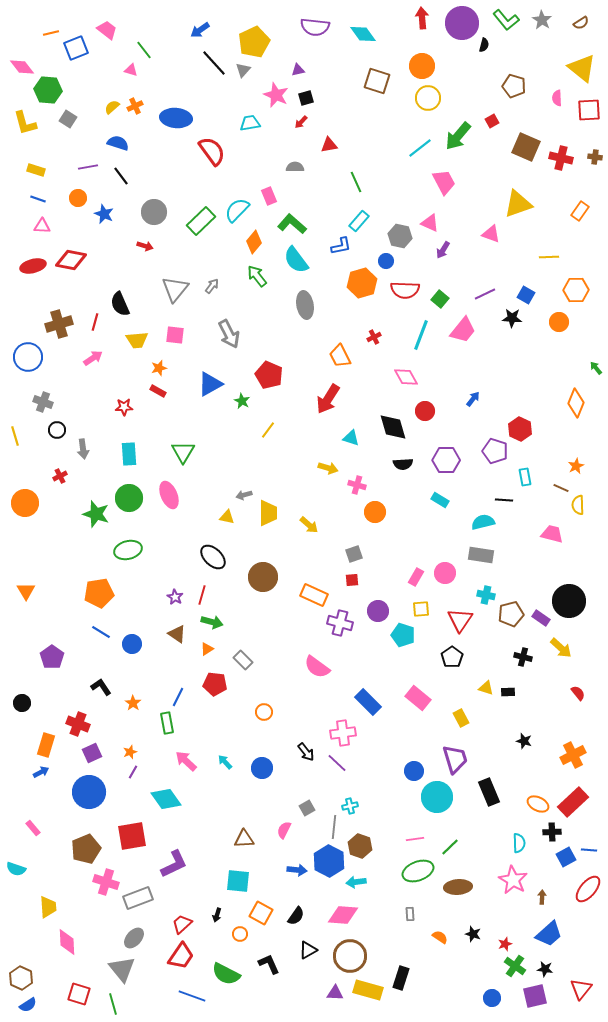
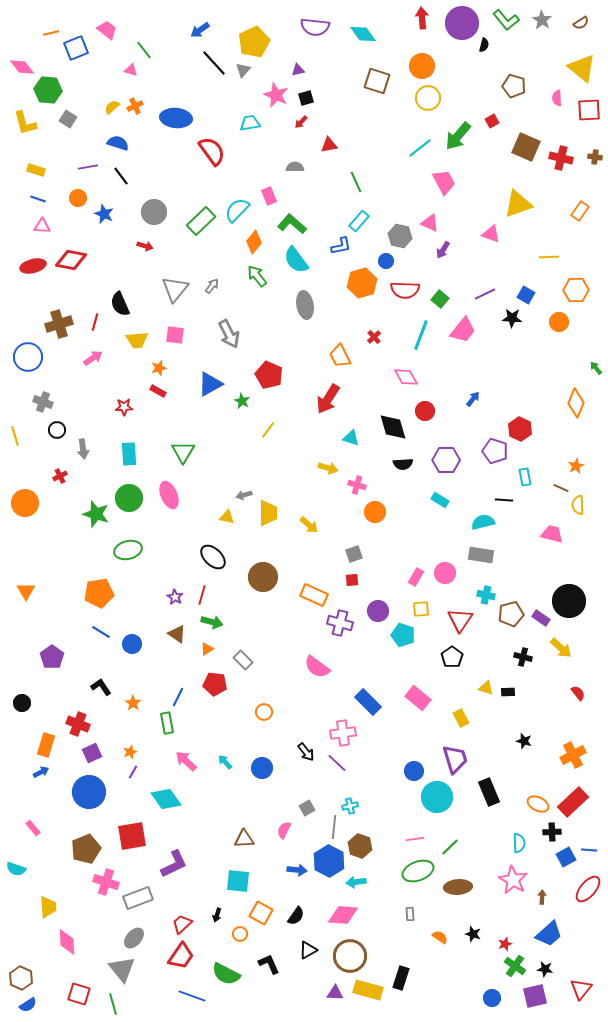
red cross at (374, 337): rotated 16 degrees counterclockwise
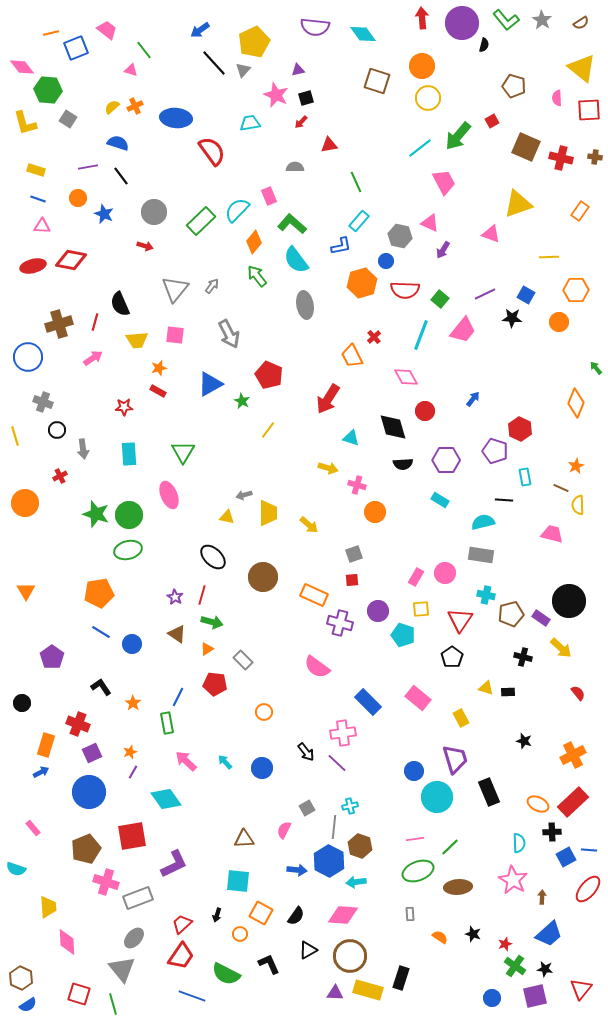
orange trapezoid at (340, 356): moved 12 px right
green circle at (129, 498): moved 17 px down
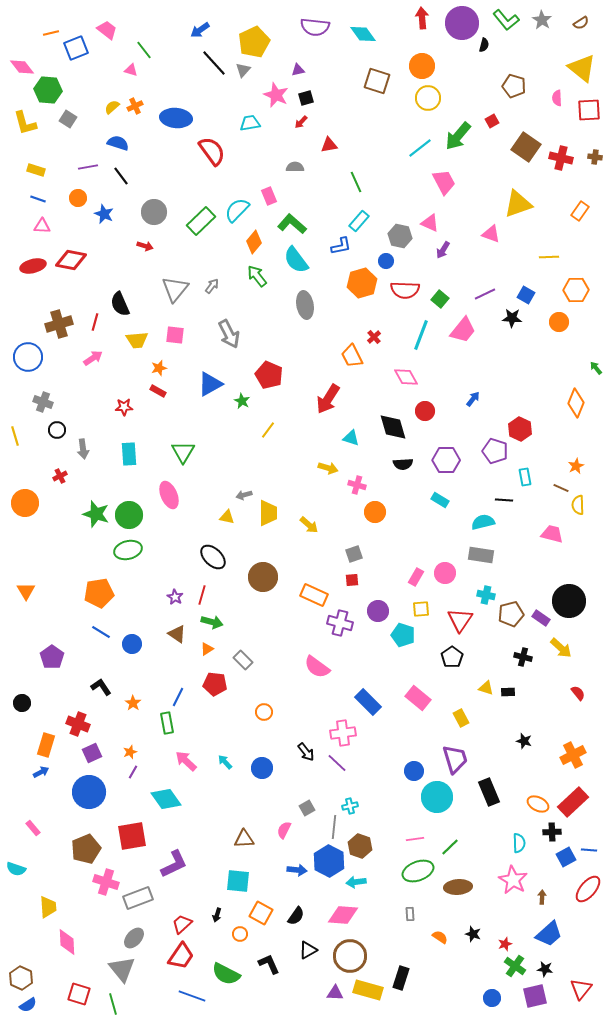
brown square at (526, 147): rotated 12 degrees clockwise
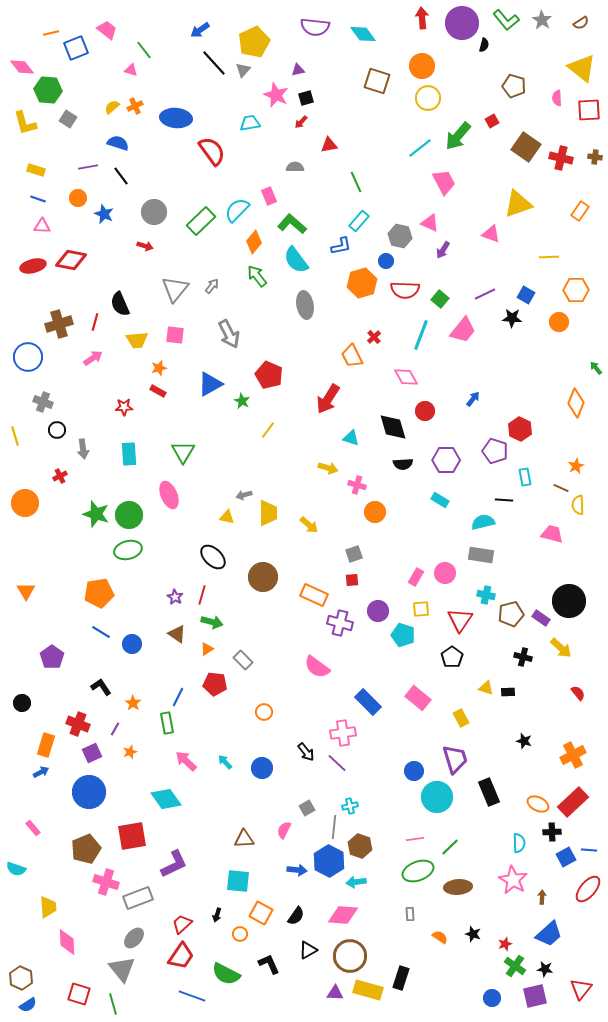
purple line at (133, 772): moved 18 px left, 43 px up
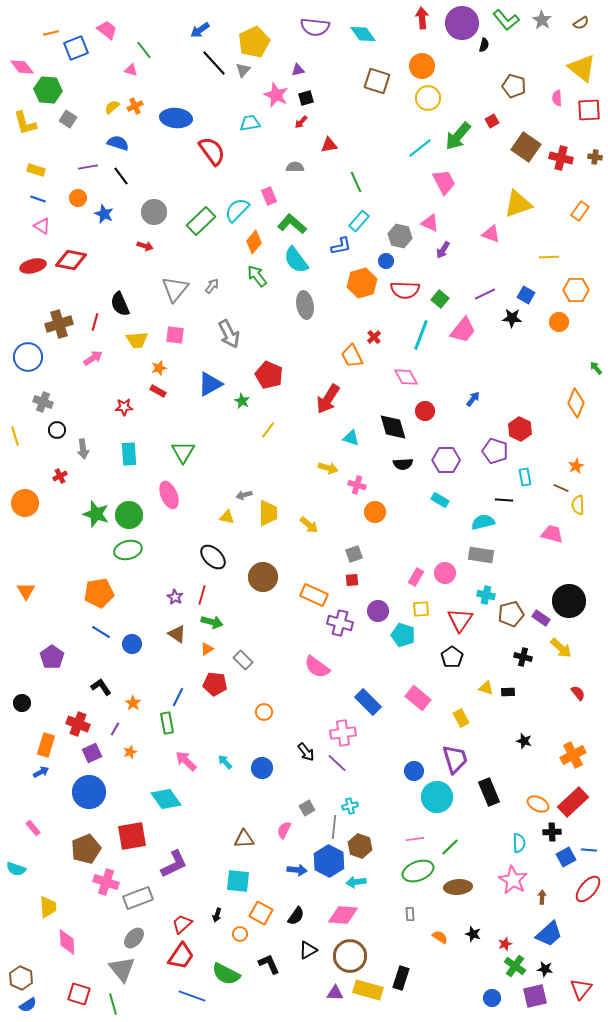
pink triangle at (42, 226): rotated 30 degrees clockwise
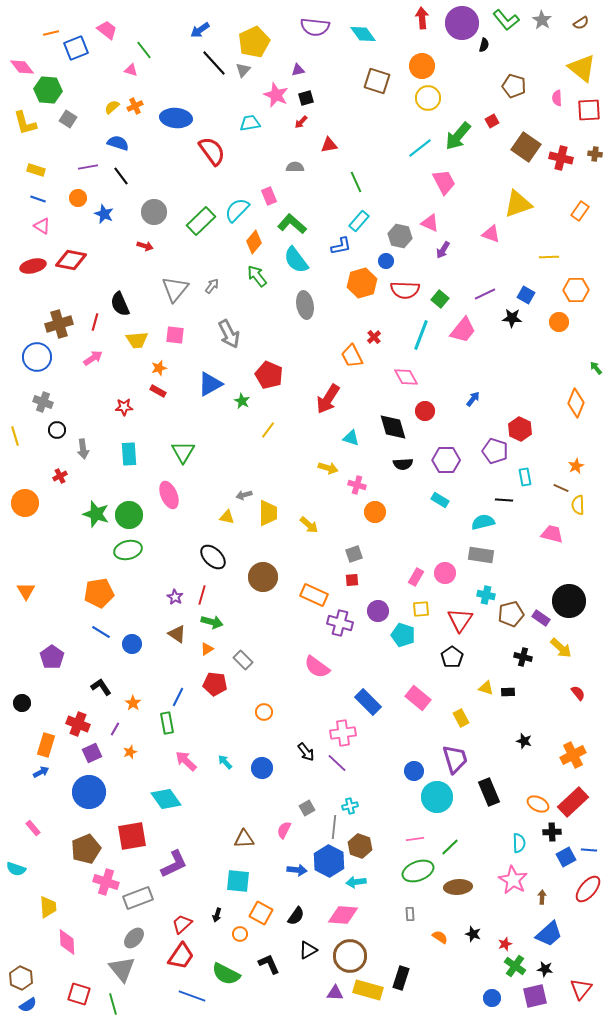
brown cross at (595, 157): moved 3 px up
blue circle at (28, 357): moved 9 px right
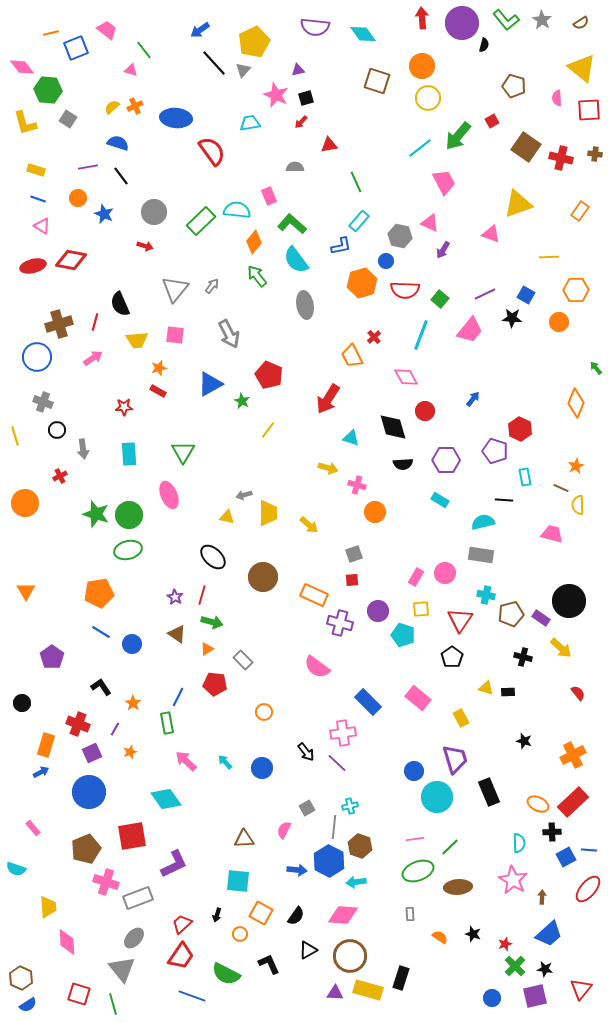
cyan semicircle at (237, 210): rotated 52 degrees clockwise
pink trapezoid at (463, 330): moved 7 px right
green cross at (515, 966): rotated 10 degrees clockwise
